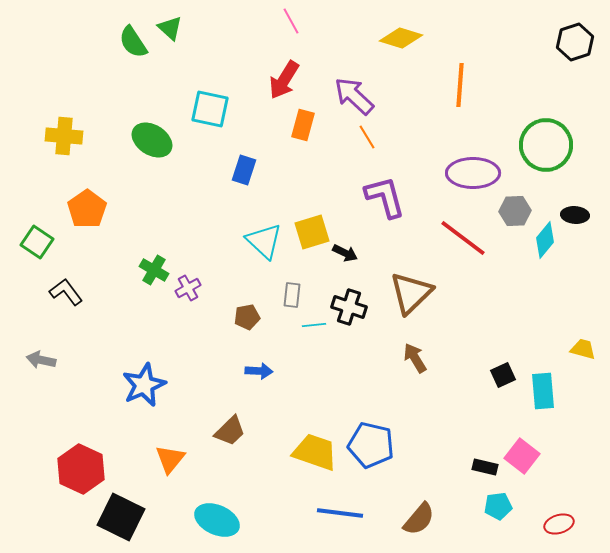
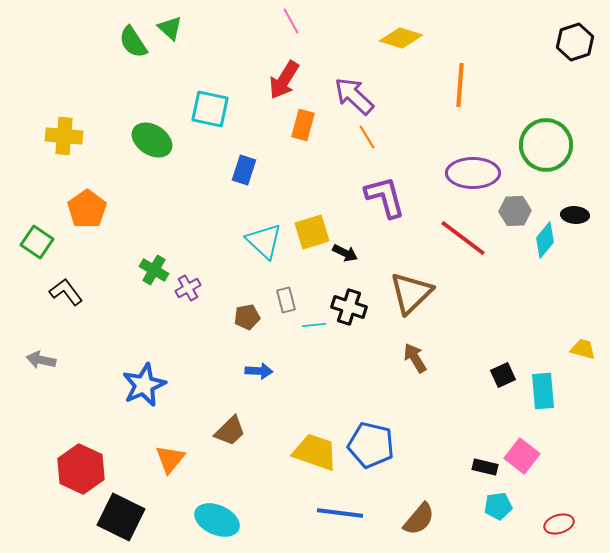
gray rectangle at (292, 295): moved 6 px left, 5 px down; rotated 20 degrees counterclockwise
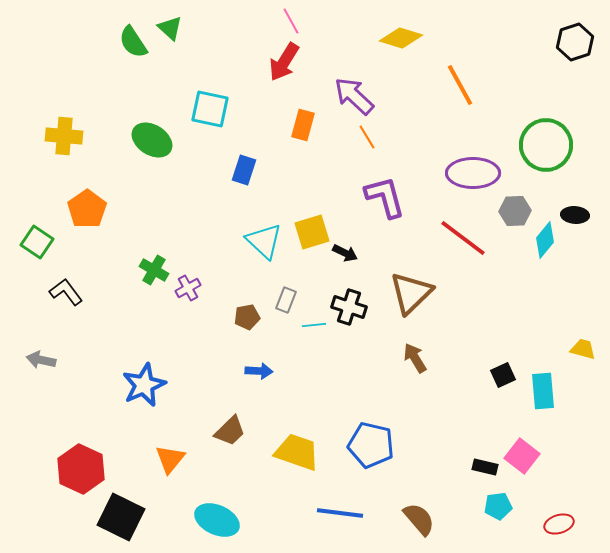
red arrow at (284, 80): moved 18 px up
orange line at (460, 85): rotated 33 degrees counterclockwise
gray rectangle at (286, 300): rotated 35 degrees clockwise
yellow trapezoid at (315, 452): moved 18 px left
brown semicircle at (419, 519): rotated 81 degrees counterclockwise
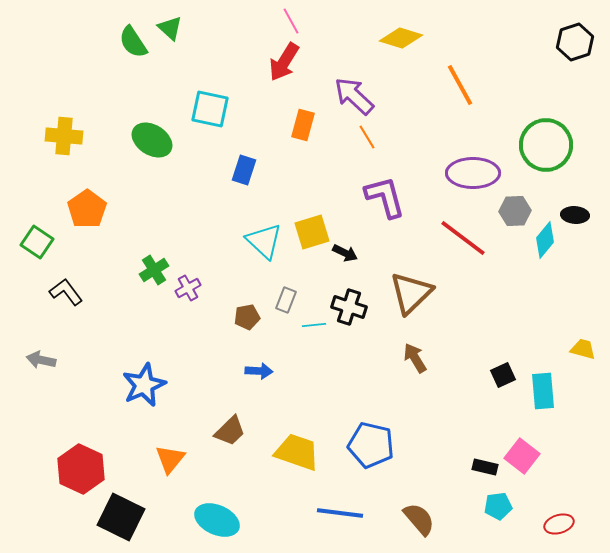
green cross at (154, 270): rotated 28 degrees clockwise
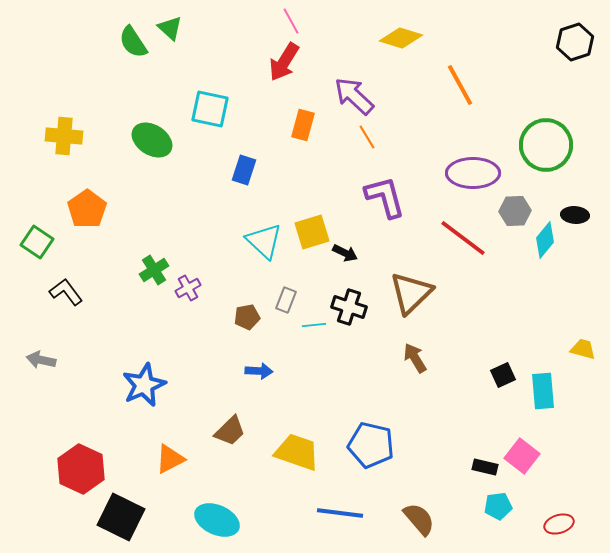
orange triangle at (170, 459): rotated 24 degrees clockwise
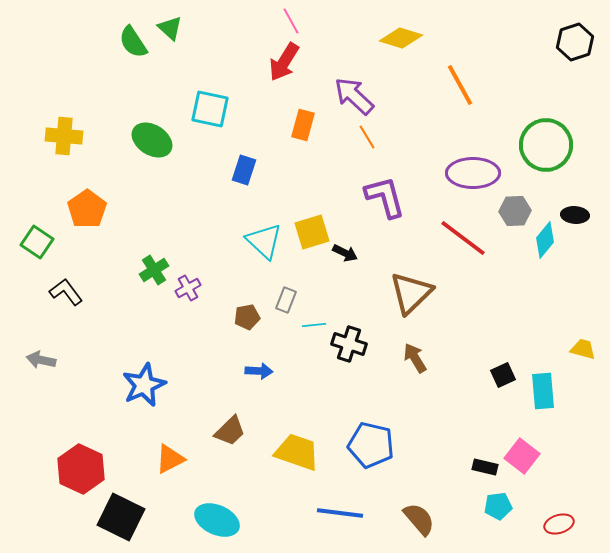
black cross at (349, 307): moved 37 px down
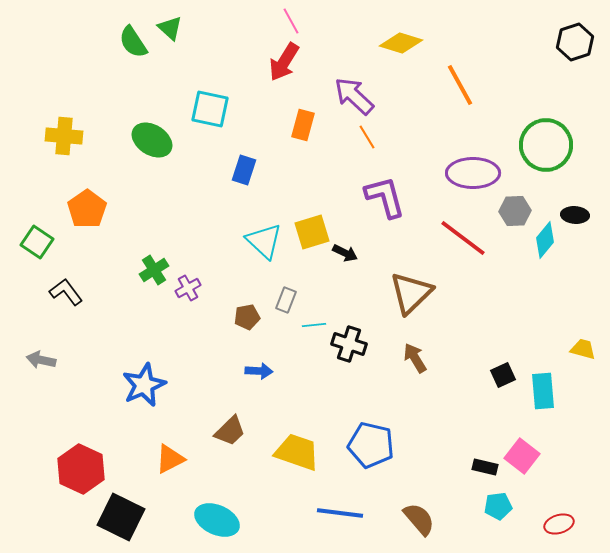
yellow diamond at (401, 38): moved 5 px down
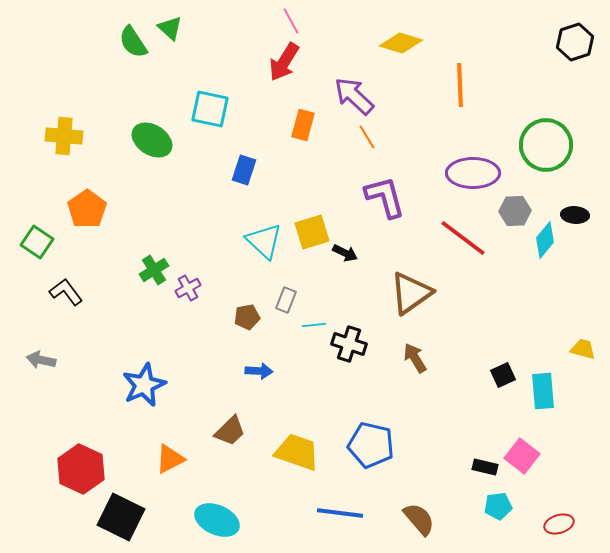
orange line at (460, 85): rotated 27 degrees clockwise
brown triangle at (411, 293): rotated 9 degrees clockwise
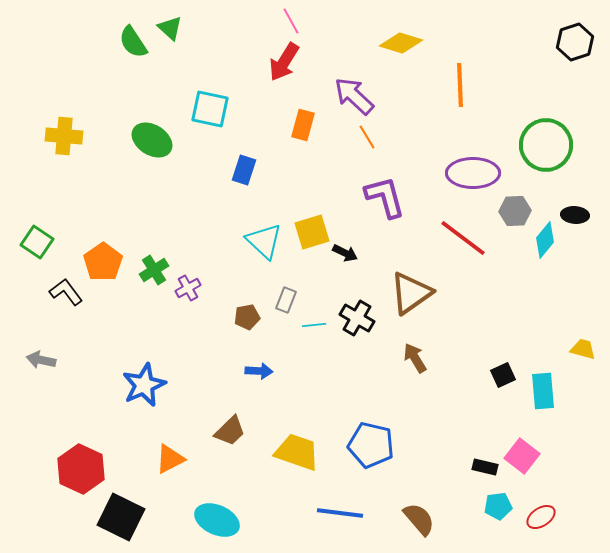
orange pentagon at (87, 209): moved 16 px right, 53 px down
black cross at (349, 344): moved 8 px right, 26 px up; rotated 12 degrees clockwise
red ellipse at (559, 524): moved 18 px left, 7 px up; rotated 16 degrees counterclockwise
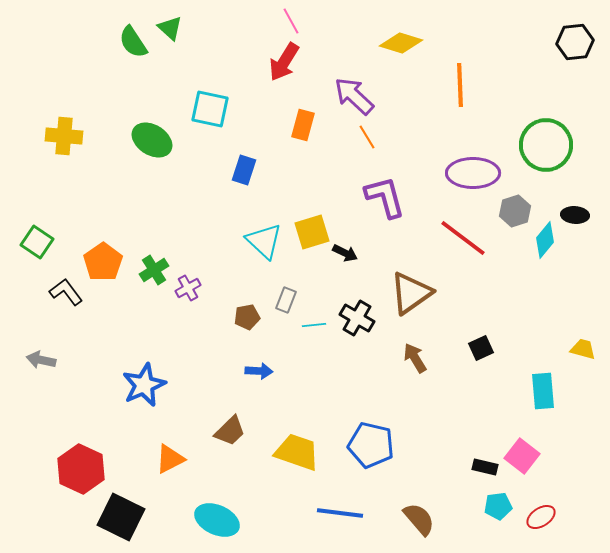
black hexagon at (575, 42): rotated 12 degrees clockwise
gray hexagon at (515, 211): rotated 16 degrees counterclockwise
black square at (503, 375): moved 22 px left, 27 px up
